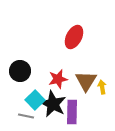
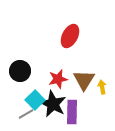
red ellipse: moved 4 px left, 1 px up
brown triangle: moved 2 px left, 1 px up
gray line: moved 2 px up; rotated 42 degrees counterclockwise
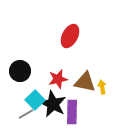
brown triangle: moved 1 px right, 2 px down; rotated 50 degrees counterclockwise
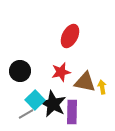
red star: moved 3 px right, 7 px up
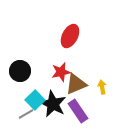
brown triangle: moved 9 px left, 2 px down; rotated 35 degrees counterclockwise
purple rectangle: moved 6 px right, 1 px up; rotated 35 degrees counterclockwise
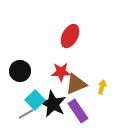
red star: rotated 12 degrees clockwise
yellow arrow: rotated 24 degrees clockwise
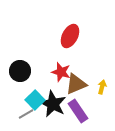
red star: rotated 18 degrees clockwise
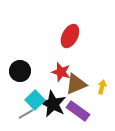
purple rectangle: rotated 20 degrees counterclockwise
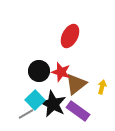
black circle: moved 19 px right
brown triangle: rotated 15 degrees counterclockwise
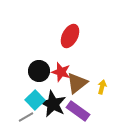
brown triangle: moved 1 px right, 1 px up
gray line: moved 3 px down
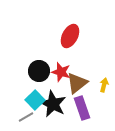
yellow arrow: moved 2 px right, 2 px up
purple rectangle: moved 4 px right, 3 px up; rotated 35 degrees clockwise
